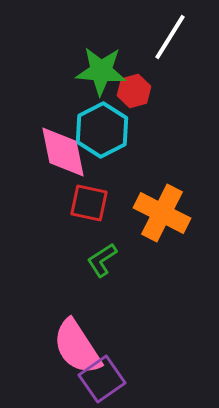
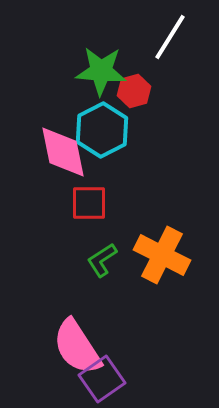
red square: rotated 12 degrees counterclockwise
orange cross: moved 42 px down
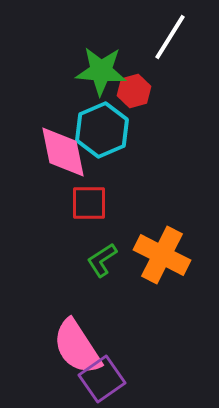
cyan hexagon: rotated 4 degrees clockwise
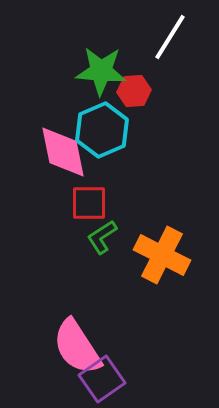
red hexagon: rotated 12 degrees clockwise
green L-shape: moved 23 px up
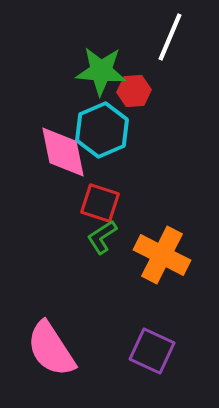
white line: rotated 9 degrees counterclockwise
red square: moved 11 px right; rotated 18 degrees clockwise
pink semicircle: moved 26 px left, 2 px down
purple square: moved 50 px right, 28 px up; rotated 30 degrees counterclockwise
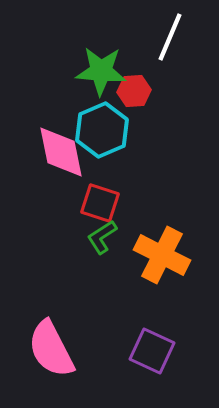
pink diamond: moved 2 px left
pink semicircle: rotated 6 degrees clockwise
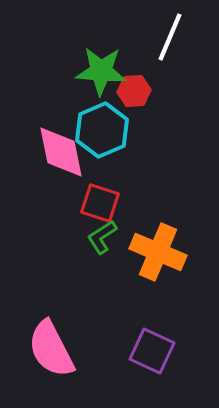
orange cross: moved 4 px left, 3 px up; rotated 4 degrees counterclockwise
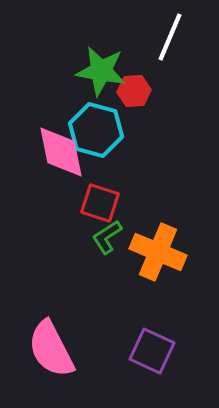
green star: rotated 6 degrees clockwise
cyan hexagon: moved 6 px left; rotated 22 degrees counterclockwise
green L-shape: moved 5 px right
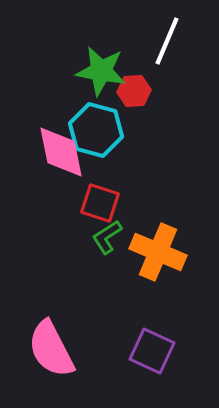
white line: moved 3 px left, 4 px down
